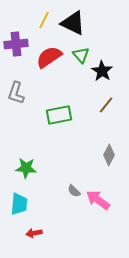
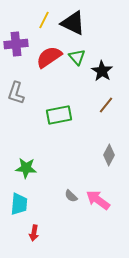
green triangle: moved 4 px left, 2 px down
gray semicircle: moved 3 px left, 5 px down
red arrow: rotated 70 degrees counterclockwise
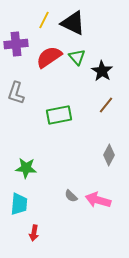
pink arrow: rotated 20 degrees counterclockwise
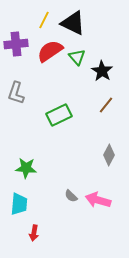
red semicircle: moved 1 px right, 6 px up
green rectangle: rotated 15 degrees counterclockwise
